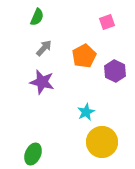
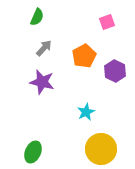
yellow circle: moved 1 px left, 7 px down
green ellipse: moved 2 px up
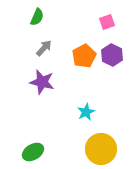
purple hexagon: moved 3 px left, 16 px up
green ellipse: rotated 35 degrees clockwise
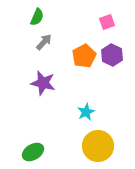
gray arrow: moved 6 px up
purple star: moved 1 px right, 1 px down
yellow circle: moved 3 px left, 3 px up
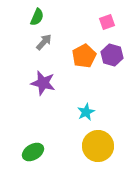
purple hexagon: rotated 10 degrees counterclockwise
